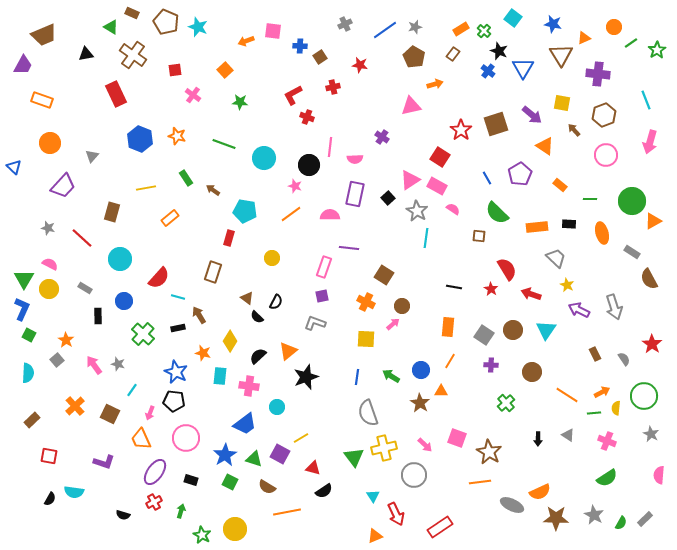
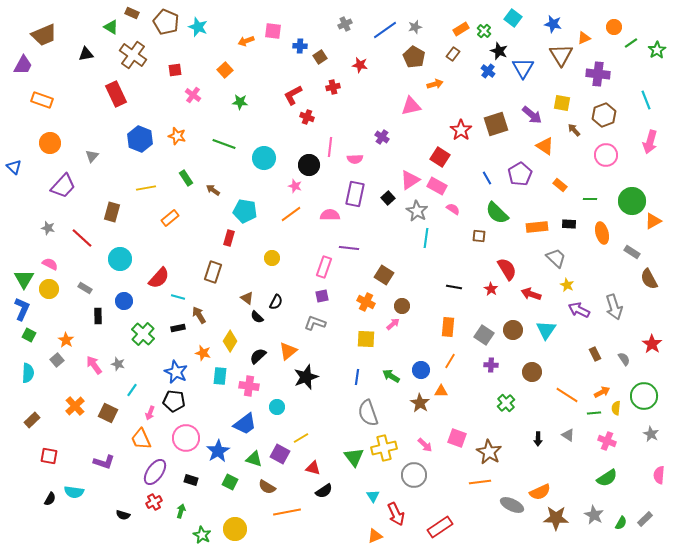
brown square at (110, 414): moved 2 px left, 1 px up
blue star at (225, 455): moved 7 px left, 4 px up
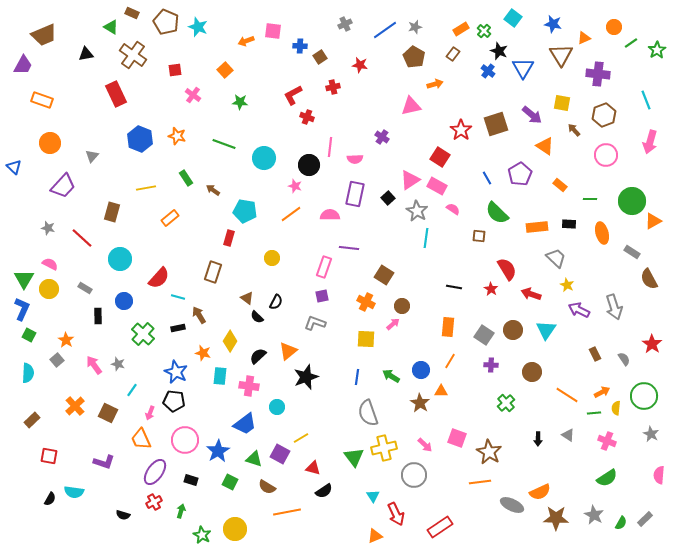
pink circle at (186, 438): moved 1 px left, 2 px down
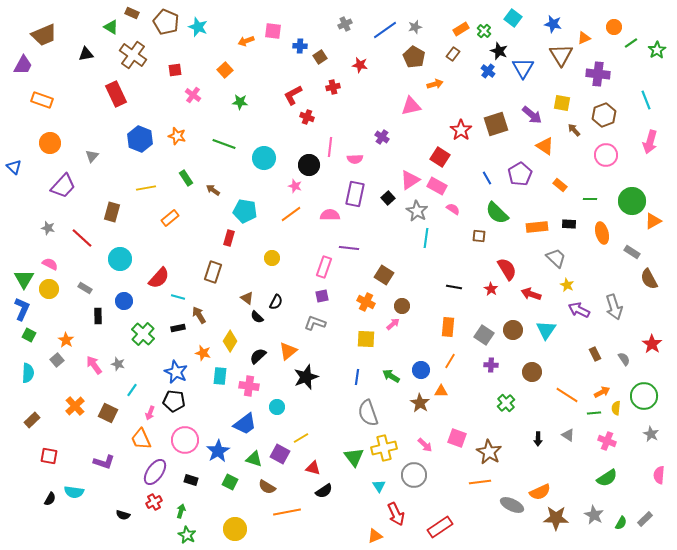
cyan triangle at (373, 496): moved 6 px right, 10 px up
green star at (202, 535): moved 15 px left
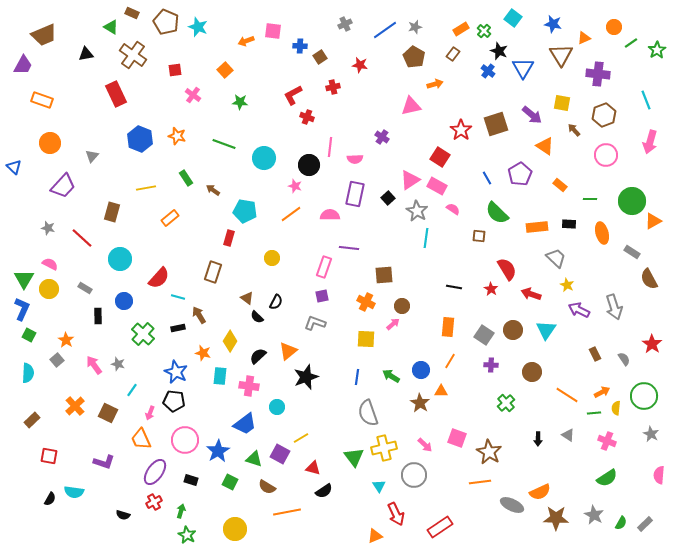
brown square at (384, 275): rotated 36 degrees counterclockwise
gray rectangle at (645, 519): moved 5 px down
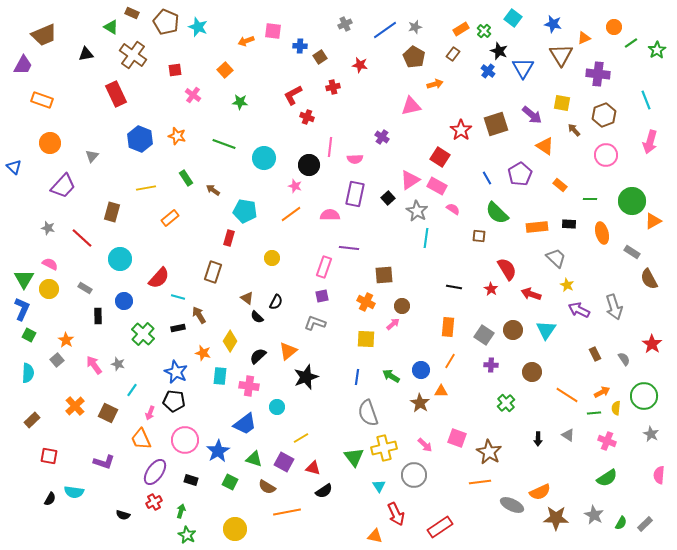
purple square at (280, 454): moved 4 px right, 8 px down
orange triangle at (375, 536): rotated 35 degrees clockwise
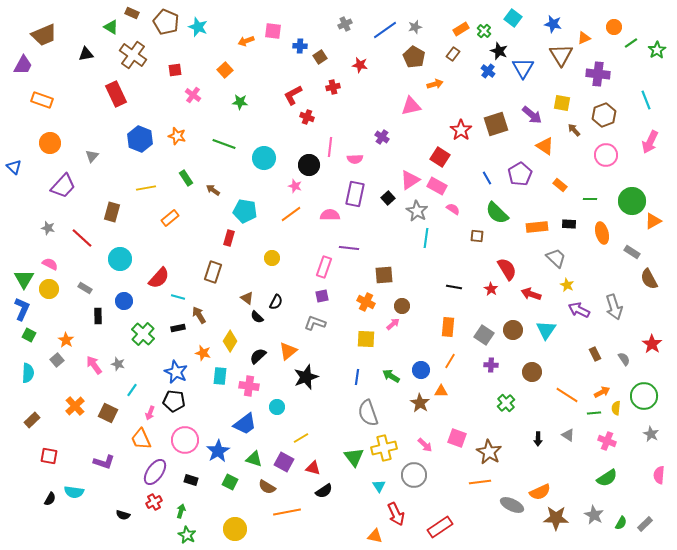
pink arrow at (650, 142): rotated 10 degrees clockwise
brown square at (479, 236): moved 2 px left
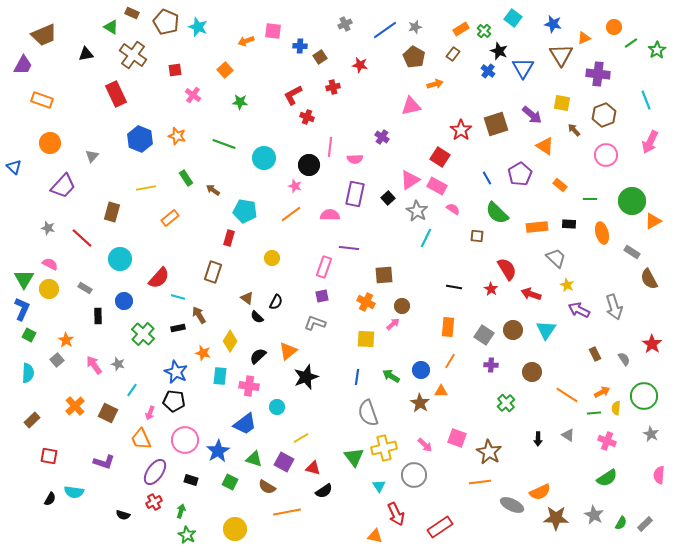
cyan line at (426, 238): rotated 18 degrees clockwise
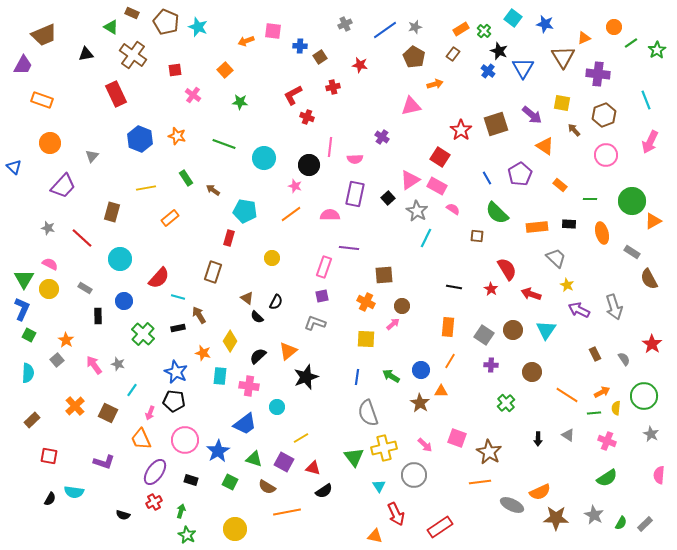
blue star at (553, 24): moved 8 px left
brown triangle at (561, 55): moved 2 px right, 2 px down
